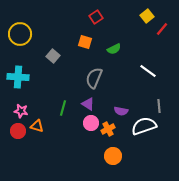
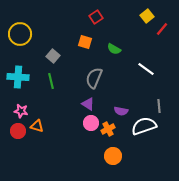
green semicircle: rotated 56 degrees clockwise
white line: moved 2 px left, 2 px up
green line: moved 12 px left, 27 px up; rotated 28 degrees counterclockwise
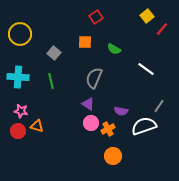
orange square: rotated 16 degrees counterclockwise
gray square: moved 1 px right, 3 px up
gray line: rotated 40 degrees clockwise
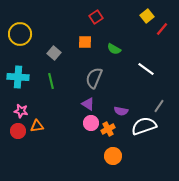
orange triangle: rotated 24 degrees counterclockwise
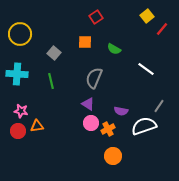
cyan cross: moved 1 px left, 3 px up
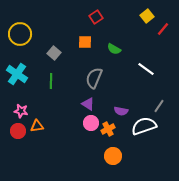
red line: moved 1 px right
cyan cross: rotated 30 degrees clockwise
green line: rotated 14 degrees clockwise
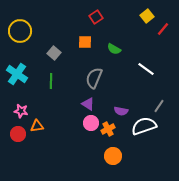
yellow circle: moved 3 px up
red circle: moved 3 px down
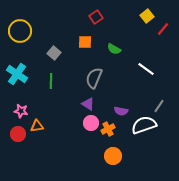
white semicircle: moved 1 px up
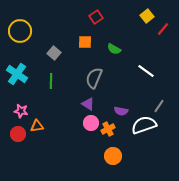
white line: moved 2 px down
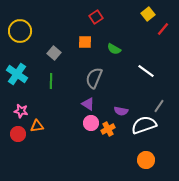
yellow square: moved 1 px right, 2 px up
orange circle: moved 33 px right, 4 px down
